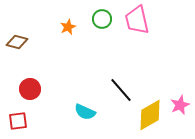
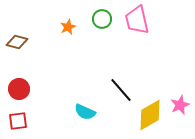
red circle: moved 11 px left
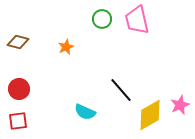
orange star: moved 2 px left, 20 px down
brown diamond: moved 1 px right
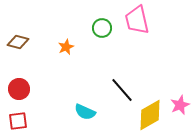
green circle: moved 9 px down
black line: moved 1 px right
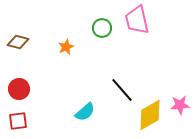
pink star: rotated 18 degrees clockwise
cyan semicircle: rotated 65 degrees counterclockwise
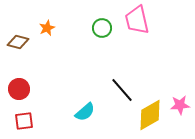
orange star: moved 19 px left, 19 px up
red square: moved 6 px right
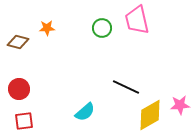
orange star: rotated 21 degrees clockwise
black line: moved 4 px right, 3 px up; rotated 24 degrees counterclockwise
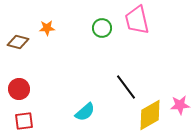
black line: rotated 28 degrees clockwise
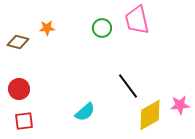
black line: moved 2 px right, 1 px up
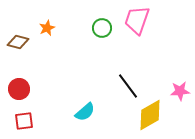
pink trapezoid: rotated 32 degrees clockwise
orange star: rotated 21 degrees counterclockwise
pink star: moved 14 px up
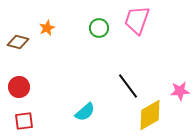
green circle: moved 3 px left
red circle: moved 2 px up
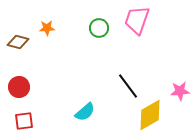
orange star: rotated 21 degrees clockwise
